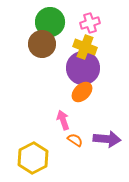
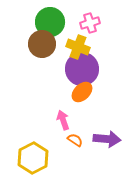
yellow cross: moved 7 px left
purple circle: moved 1 px left, 1 px down
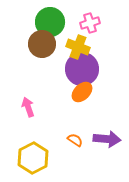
pink arrow: moved 35 px left, 13 px up
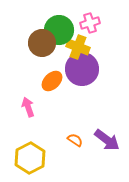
green circle: moved 9 px right, 8 px down
brown circle: moved 1 px up
orange ellipse: moved 30 px left, 11 px up
purple arrow: moved 1 px down; rotated 32 degrees clockwise
yellow hexagon: moved 3 px left
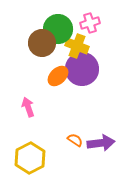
green circle: moved 1 px left, 1 px up
yellow cross: moved 1 px left, 1 px up
orange ellipse: moved 6 px right, 5 px up
purple arrow: moved 6 px left, 3 px down; rotated 44 degrees counterclockwise
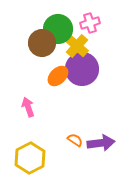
yellow cross: rotated 20 degrees clockwise
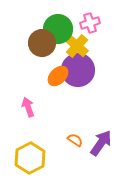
purple circle: moved 4 px left, 1 px down
purple arrow: rotated 48 degrees counterclockwise
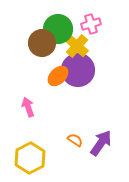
pink cross: moved 1 px right, 1 px down
